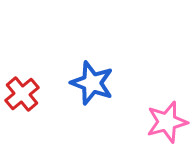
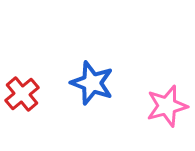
pink star: moved 16 px up
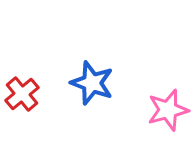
pink star: moved 1 px right, 4 px down
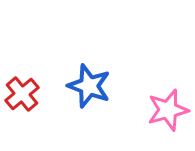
blue star: moved 3 px left, 3 px down
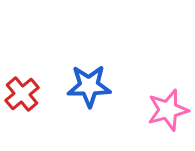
blue star: rotated 21 degrees counterclockwise
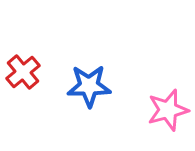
red cross: moved 1 px right, 22 px up
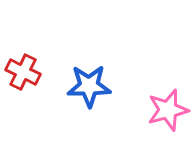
red cross: rotated 24 degrees counterclockwise
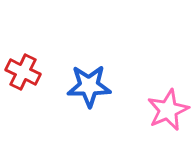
pink star: rotated 9 degrees counterclockwise
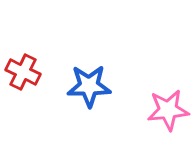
pink star: rotated 18 degrees clockwise
